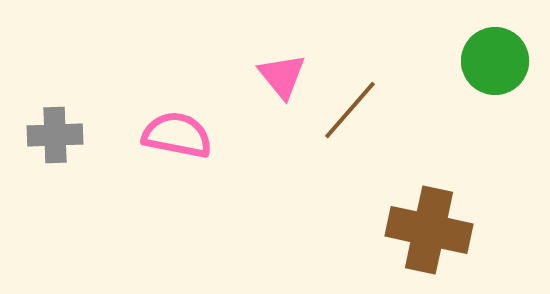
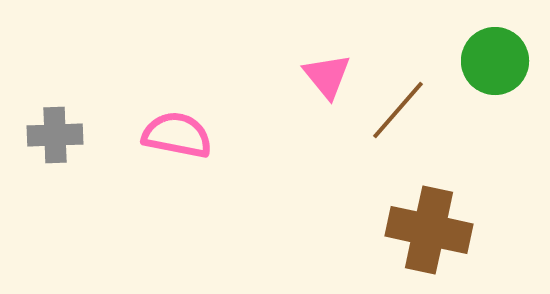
pink triangle: moved 45 px right
brown line: moved 48 px right
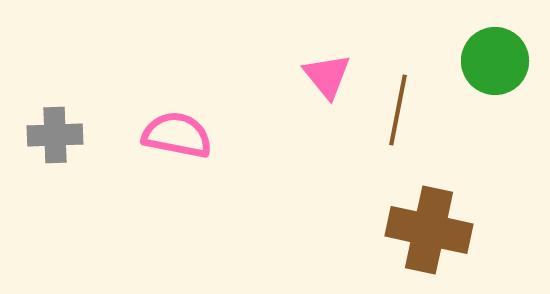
brown line: rotated 30 degrees counterclockwise
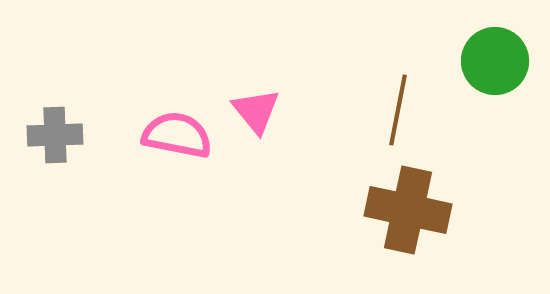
pink triangle: moved 71 px left, 35 px down
brown cross: moved 21 px left, 20 px up
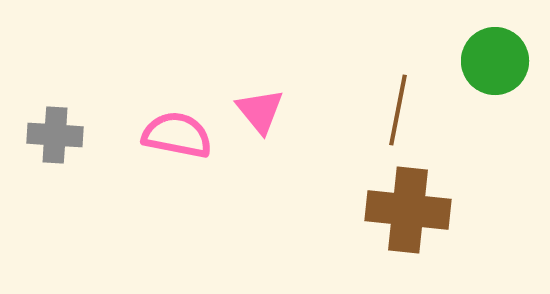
pink triangle: moved 4 px right
gray cross: rotated 6 degrees clockwise
brown cross: rotated 6 degrees counterclockwise
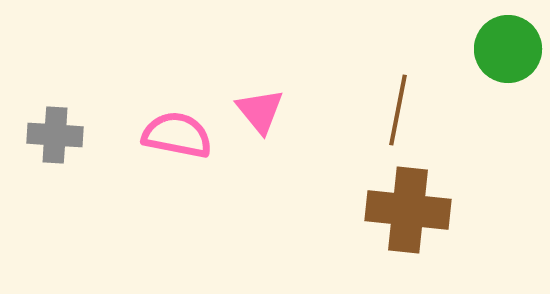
green circle: moved 13 px right, 12 px up
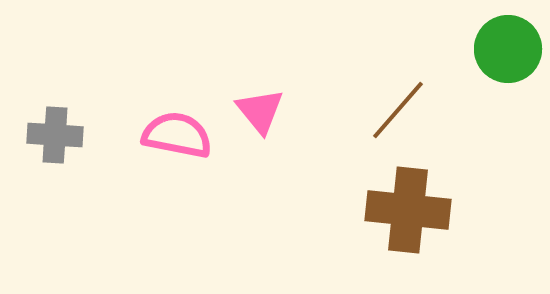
brown line: rotated 30 degrees clockwise
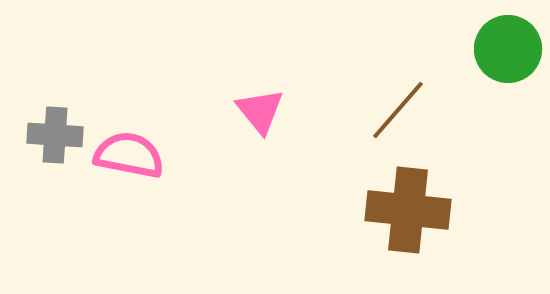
pink semicircle: moved 48 px left, 20 px down
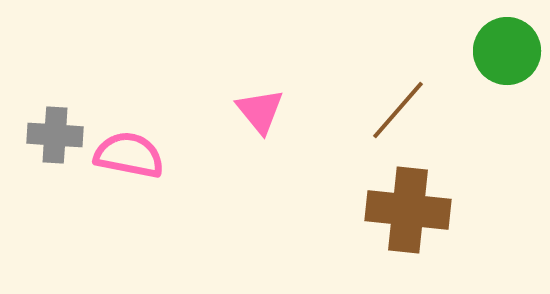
green circle: moved 1 px left, 2 px down
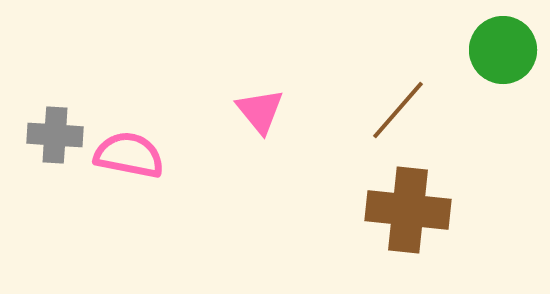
green circle: moved 4 px left, 1 px up
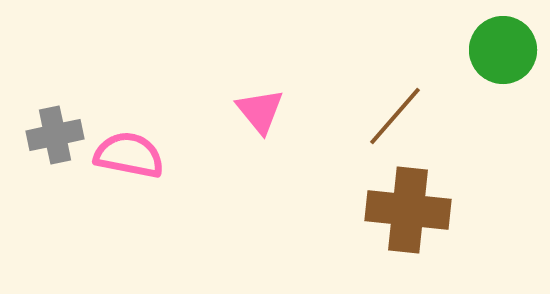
brown line: moved 3 px left, 6 px down
gray cross: rotated 16 degrees counterclockwise
